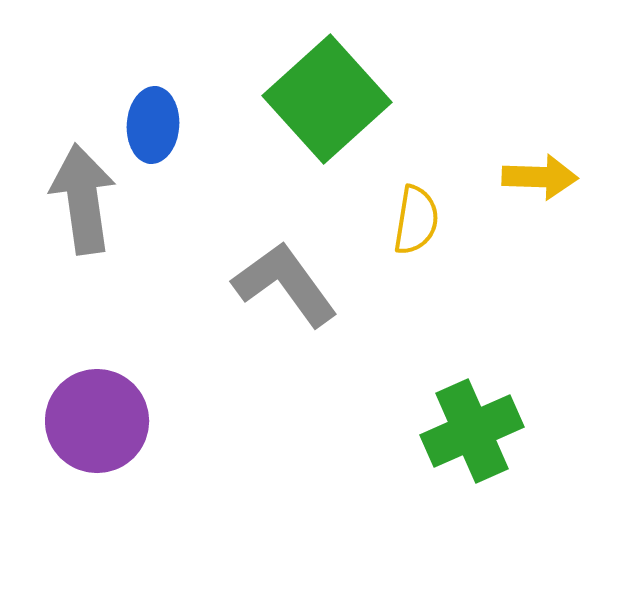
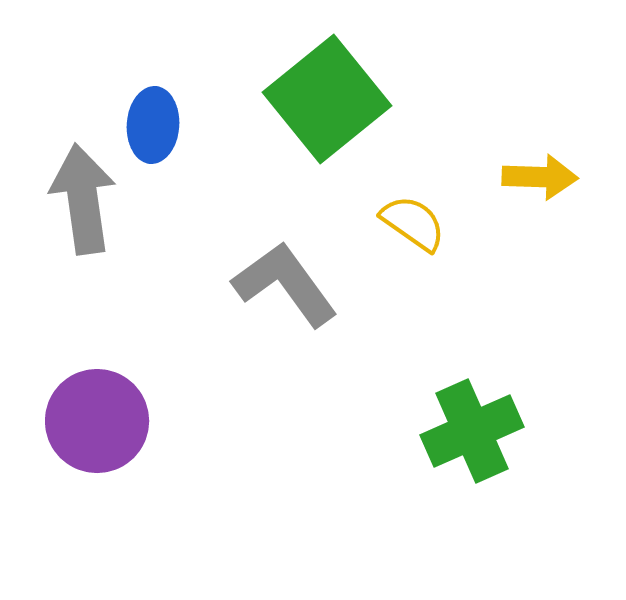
green square: rotated 3 degrees clockwise
yellow semicircle: moved 3 px left, 3 px down; rotated 64 degrees counterclockwise
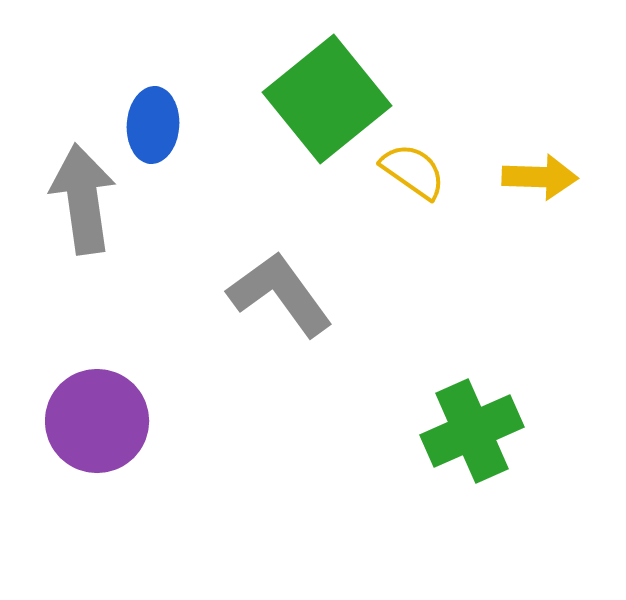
yellow semicircle: moved 52 px up
gray L-shape: moved 5 px left, 10 px down
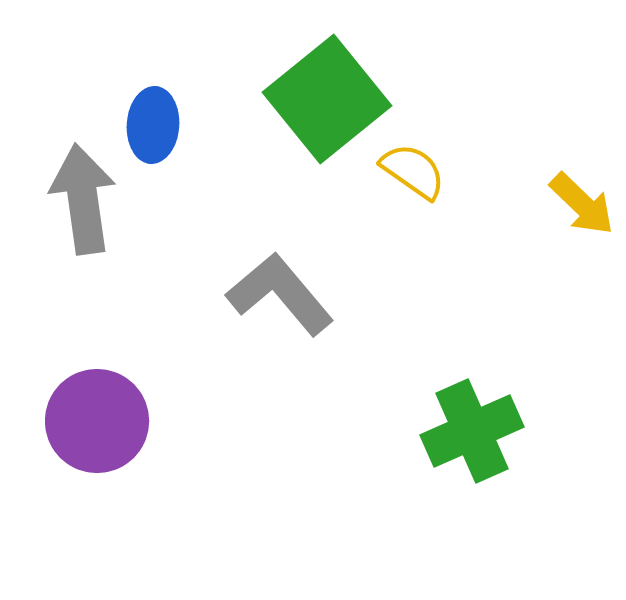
yellow arrow: moved 42 px right, 27 px down; rotated 42 degrees clockwise
gray L-shape: rotated 4 degrees counterclockwise
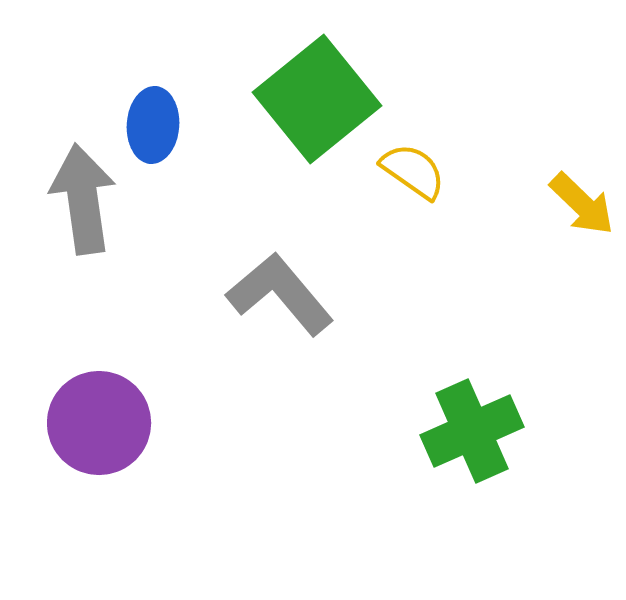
green square: moved 10 px left
purple circle: moved 2 px right, 2 px down
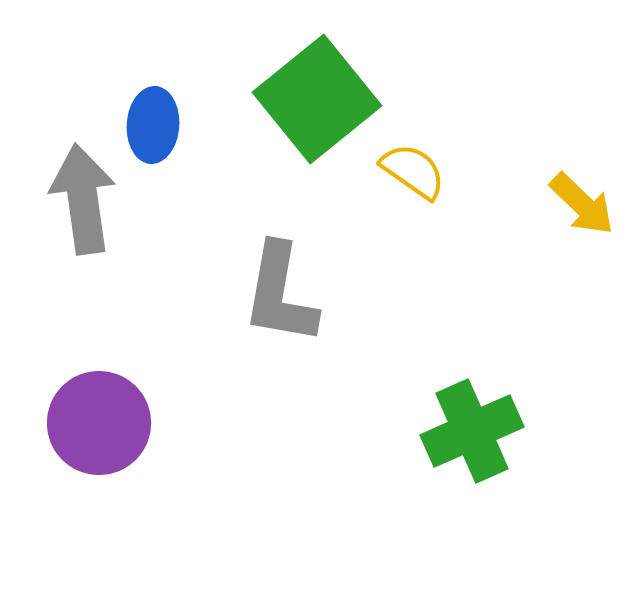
gray L-shape: rotated 130 degrees counterclockwise
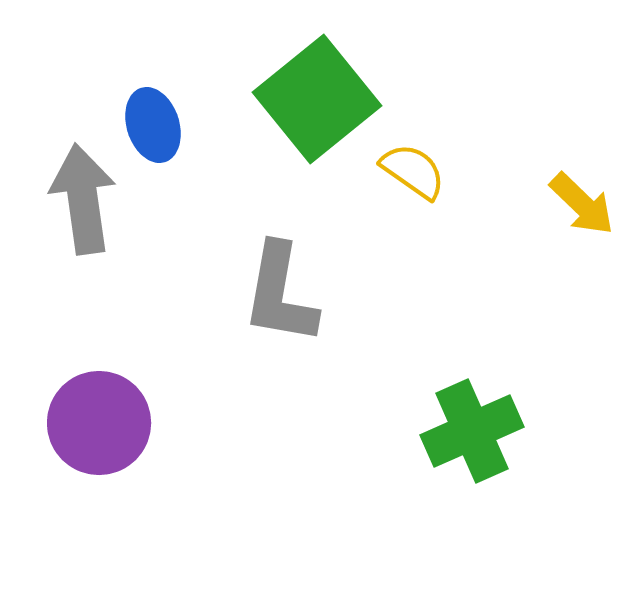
blue ellipse: rotated 22 degrees counterclockwise
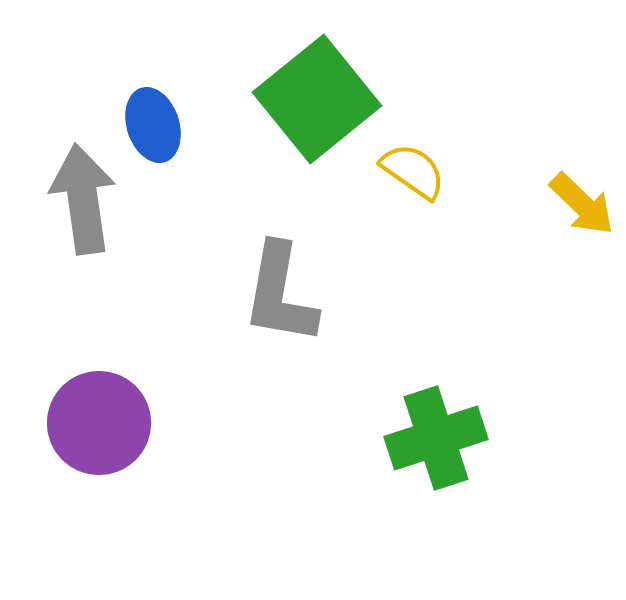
green cross: moved 36 px left, 7 px down; rotated 6 degrees clockwise
